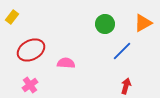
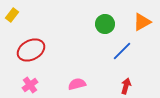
yellow rectangle: moved 2 px up
orange triangle: moved 1 px left, 1 px up
pink semicircle: moved 11 px right, 21 px down; rotated 18 degrees counterclockwise
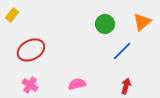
orange triangle: rotated 12 degrees counterclockwise
pink cross: rotated 21 degrees counterclockwise
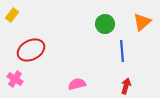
blue line: rotated 50 degrees counterclockwise
pink cross: moved 15 px left, 6 px up
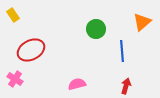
yellow rectangle: moved 1 px right; rotated 72 degrees counterclockwise
green circle: moved 9 px left, 5 px down
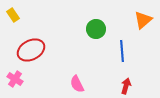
orange triangle: moved 1 px right, 2 px up
pink semicircle: rotated 102 degrees counterclockwise
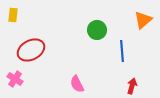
yellow rectangle: rotated 40 degrees clockwise
green circle: moved 1 px right, 1 px down
red arrow: moved 6 px right
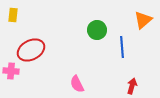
blue line: moved 4 px up
pink cross: moved 4 px left, 8 px up; rotated 28 degrees counterclockwise
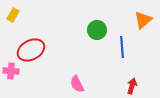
yellow rectangle: rotated 24 degrees clockwise
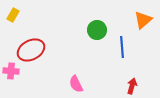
pink semicircle: moved 1 px left
